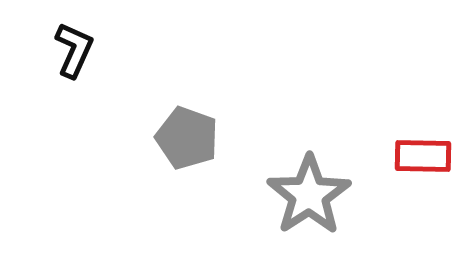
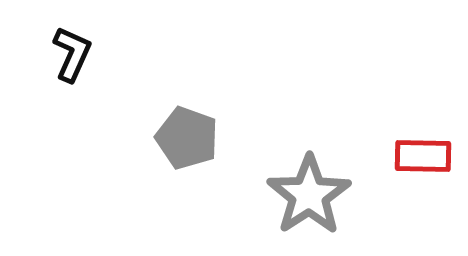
black L-shape: moved 2 px left, 4 px down
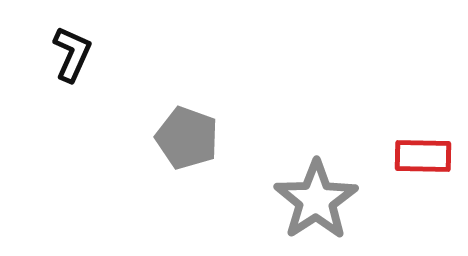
gray star: moved 7 px right, 5 px down
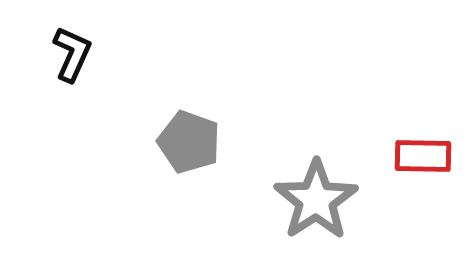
gray pentagon: moved 2 px right, 4 px down
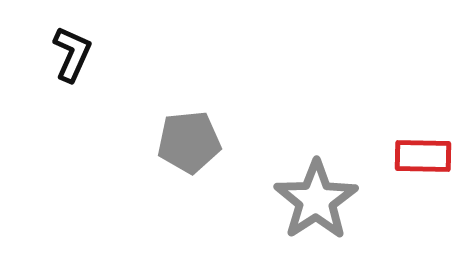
gray pentagon: rotated 26 degrees counterclockwise
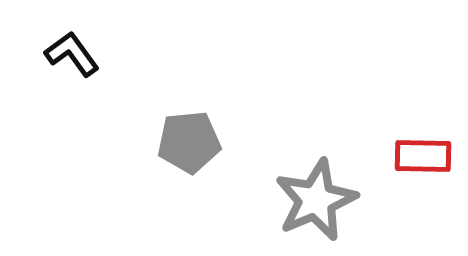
black L-shape: rotated 60 degrees counterclockwise
gray star: rotated 10 degrees clockwise
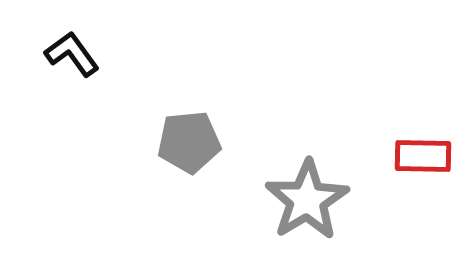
gray star: moved 9 px left; rotated 8 degrees counterclockwise
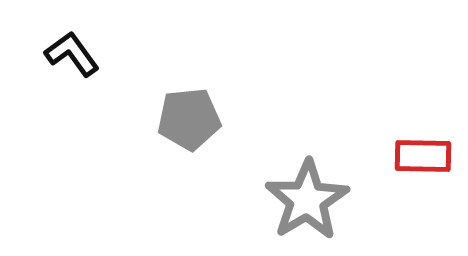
gray pentagon: moved 23 px up
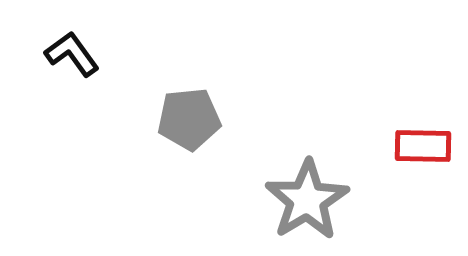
red rectangle: moved 10 px up
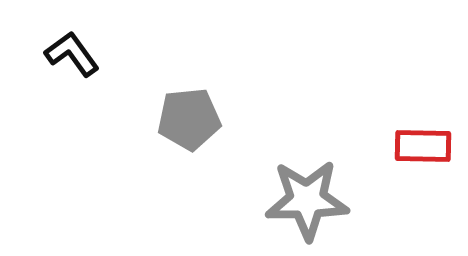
gray star: rotated 30 degrees clockwise
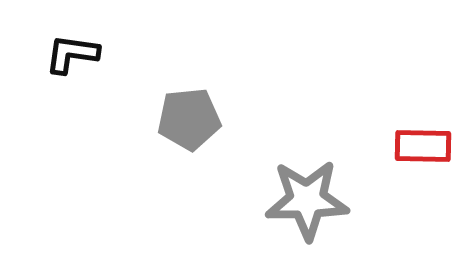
black L-shape: rotated 46 degrees counterclockwise
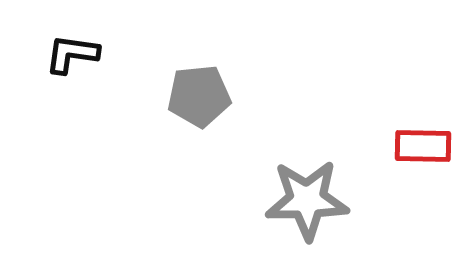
gray pentagon: moved 10 px right, 23 px up
